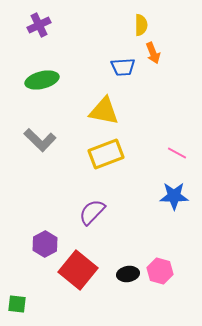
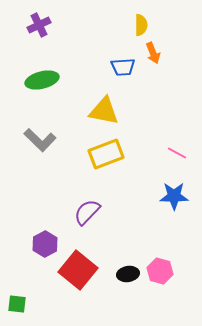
purple semicircle: moved 5 px left
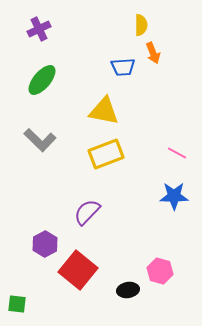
purple cross: moved 4 px down
green ellipse: rotated 36 degrees counterclockwise
black ellipse: moved 16 px down
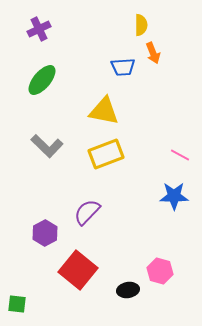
gray L-shape: moved 7 px right, 6 px down
pink line: moved 3 px right, 2 px down
purple hexagon: moved 11 px up
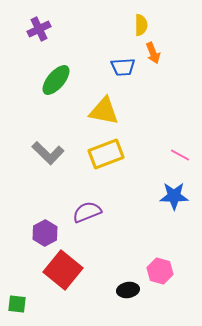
green ellipse: moved 14 px right
gray L-shape: moved 1 px right, 7 px down
purple semicircle: rotated 24 degrees clockwise
red square: moved 15 px left
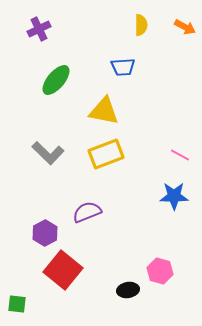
orange arrow: moved 32 px right, 26 px up; rotated 40 degrees counterclockwise
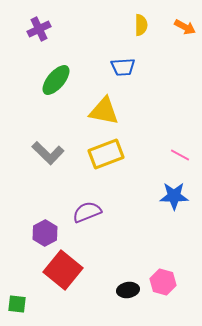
pink hexagon: moved 3 px right, 11 px down
